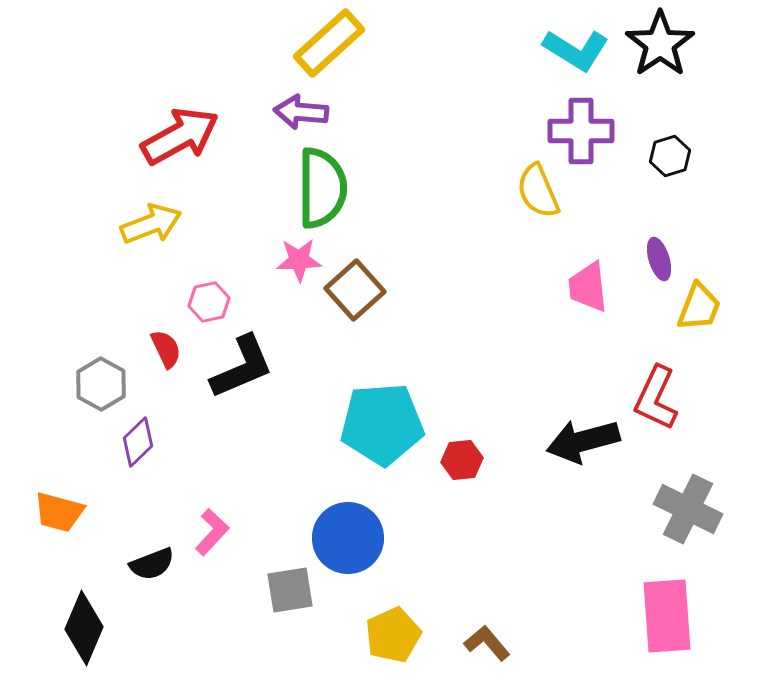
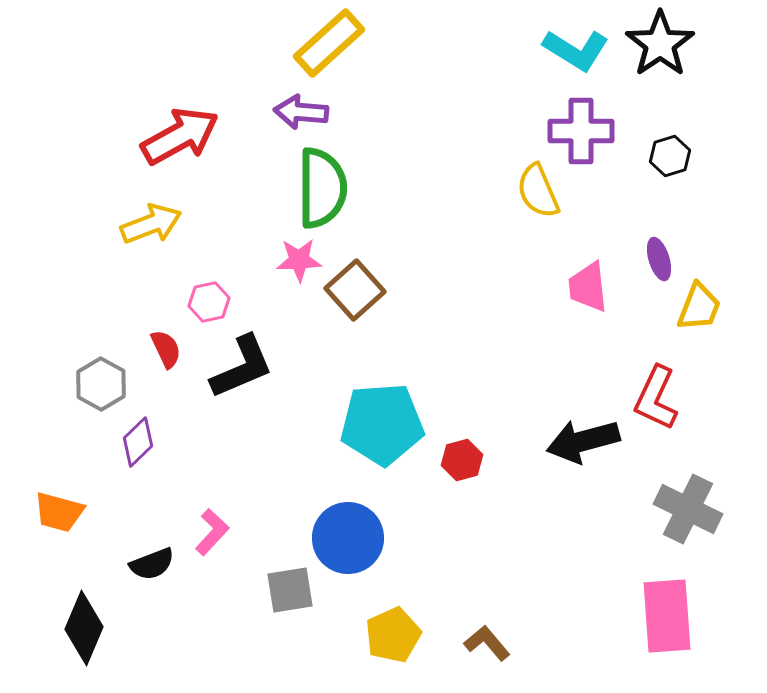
red hexagon: rotated 9 degrees counterclockwise
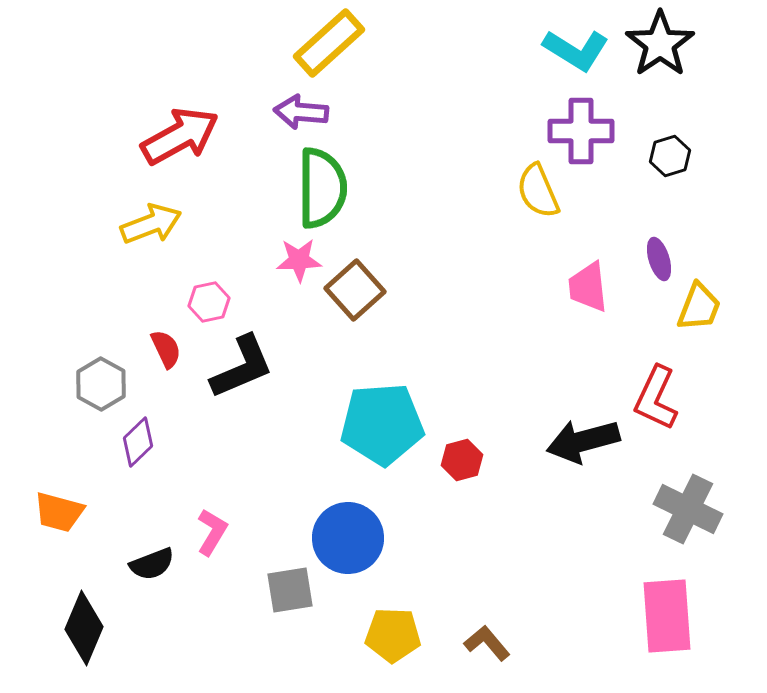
pink L-shape: rotated 12 degrees counterclockwise
yellow pentagon: rotated 26 degrees clockwise
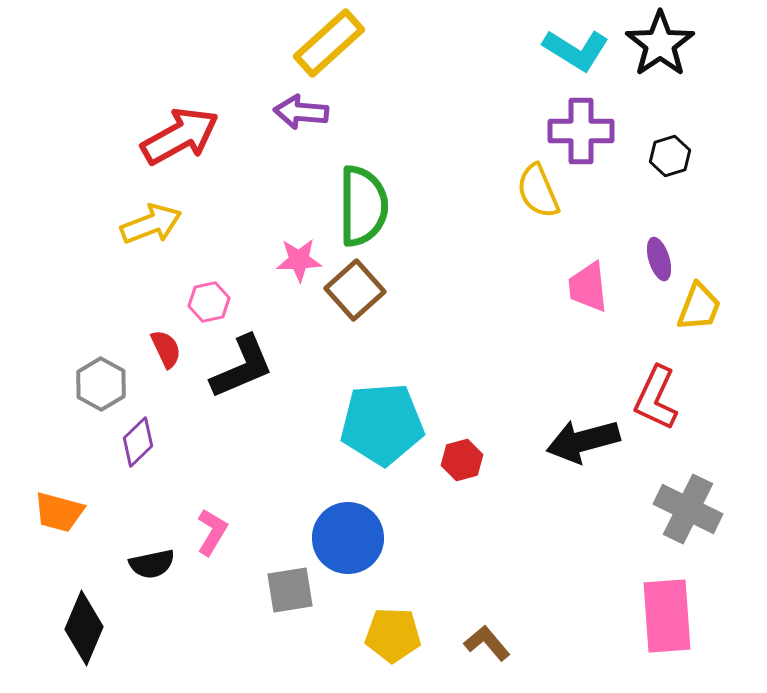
green semicircle: moved 41 px right, 18 px down
black semicircle: rotated 9 degrees clockwise
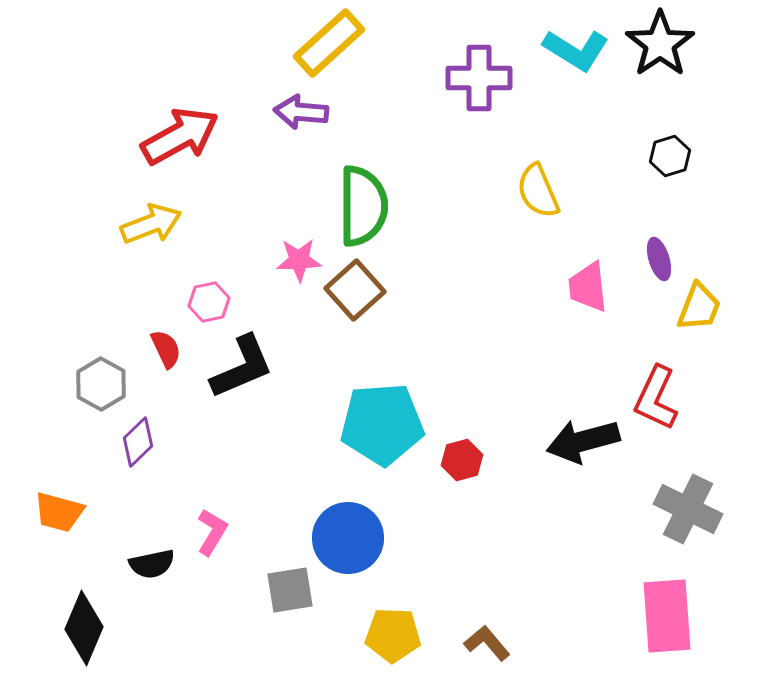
purple cross: moved 102 px left, 53 px up
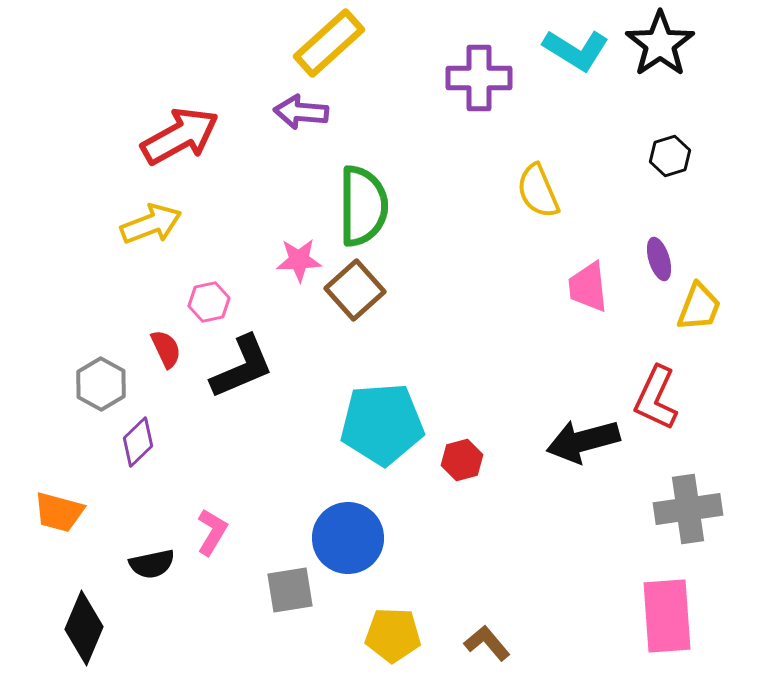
gray cross: rotated 34 degrees counterclockwise
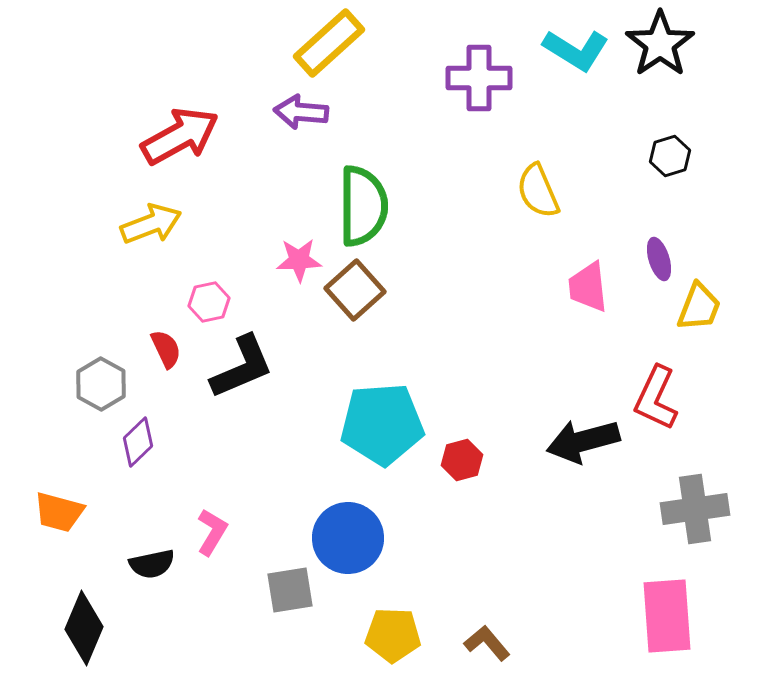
gray cross: moved 7 px right
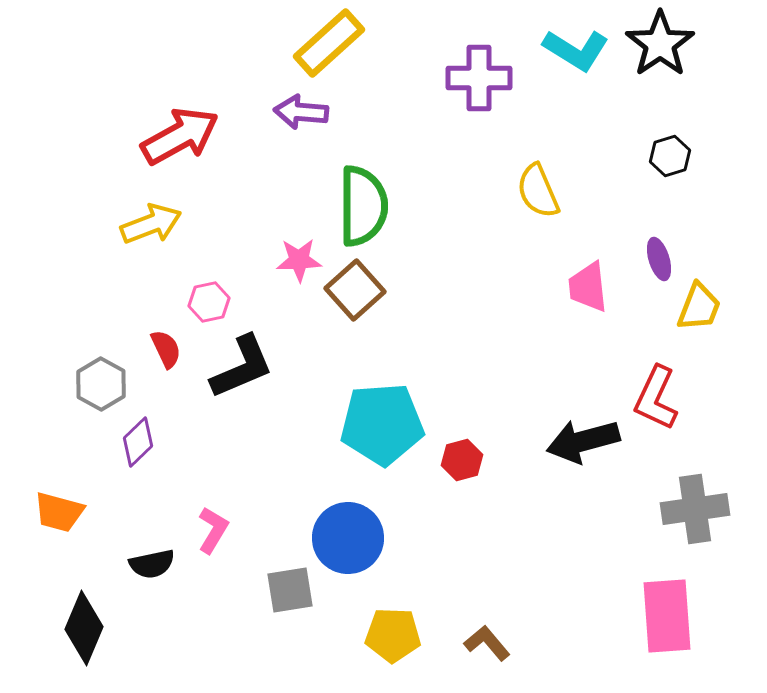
pink L-shape: moved 1 px right, 2 px up
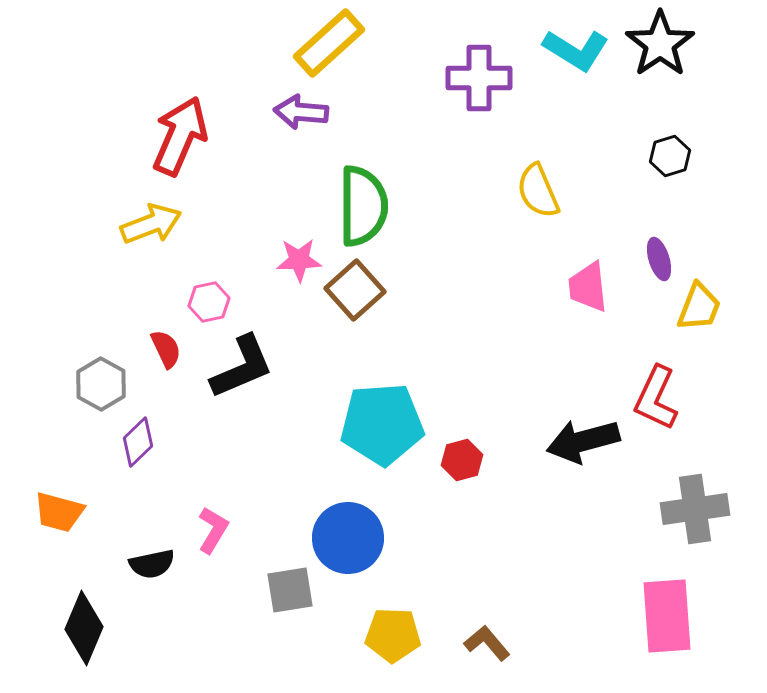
red arrow: rotated 38 degrees counterclockwise
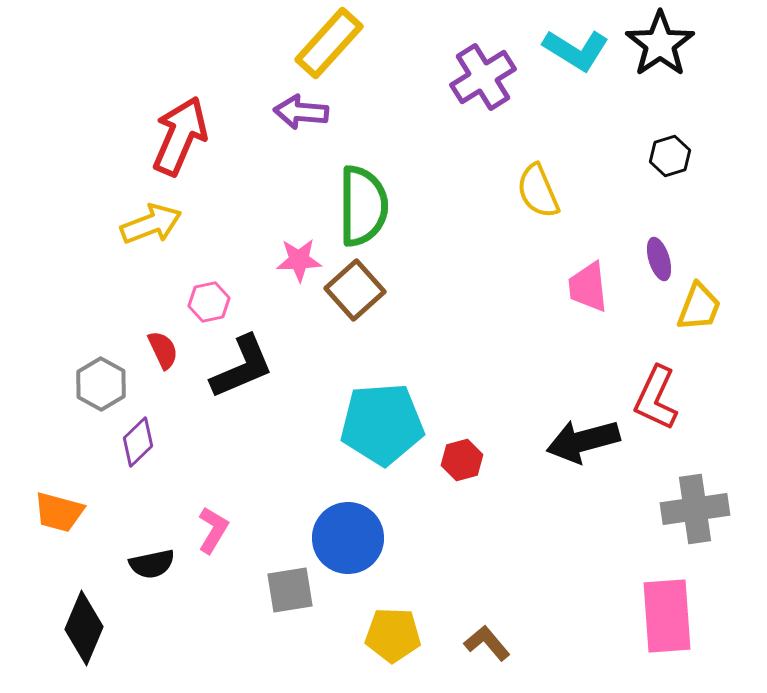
yellow rectangle: rotated 6 degrees counterclockwise
purple cross: moved 4 px right, 1 px up; rotated 32 degrees counterclockwise
red semicircle: moved 3 px left, 1 px down
